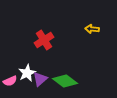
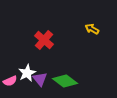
yellow arrow: rotated 24 degrees clockwise
red cross: rotated 18 degrees counterclockwise
purple triangle: rotated 28 degrees counterclockwise
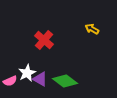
purple triangle: rotated 21 degrees counterclockwise
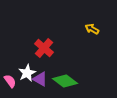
red cross: moved 8 px down
pink semicircle: rotated 104 degrees counterclockwise
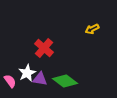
yellow arrow: rotated 56 degrees counterclockwise
purple triangle: rotated 21 degrees counterclockwise
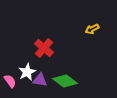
white star: moved 1 px up
purple triangle: moved 1 px down
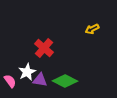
green diamond: rotated 10 degrees counterclockwise
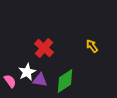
yellow arrow: moved 17 px down; rotated 80 degrees clockwise
green diamond: rotated 60 degrees counterclockwise
